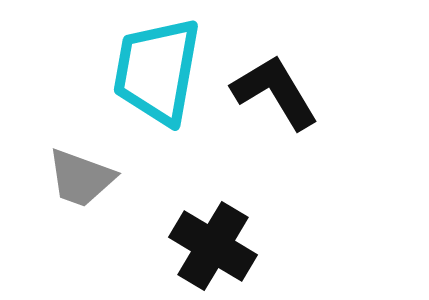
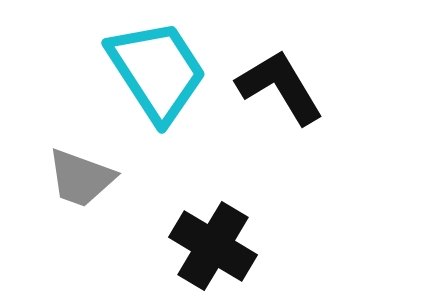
cyan trapezoid: rotated 137 degrees clockwise
black L-shape: moved 5 px right, 5 px up
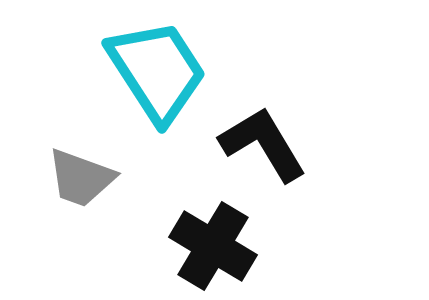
black L-shape: moved 17 px left, 57 px down
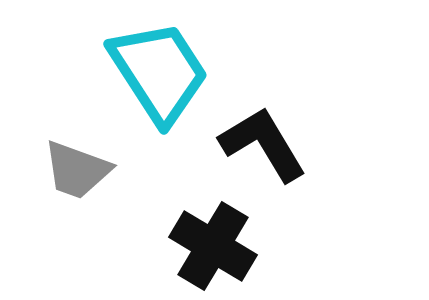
cyan trapezoid: moved 2 px right, 1 px down
gray trapezoid: moved 4 px left, 8 px up
